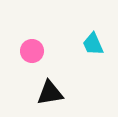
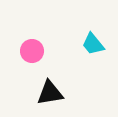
cyan trapezoid: rotated 15 degrees counterclockwise
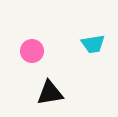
cyan trapezoid: rotated 60 degrees counterclockwise
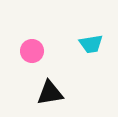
cyan trapezoid: moved 2 px left
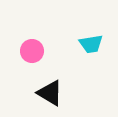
black triangle: rotated 40 degrees clockwise
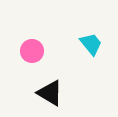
cyan trapezoid: rotated 120 degrees counterclockwise
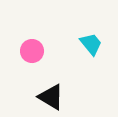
black triangle: moved 1 px right, 4 px down
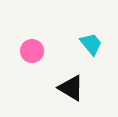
black triangle: moved 20 px right, 9 px up
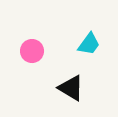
cyan trapezoid: moved 2 px left; rotated 75 degrees clockwise
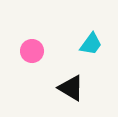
cyan trapezoid: moved 2 px right
